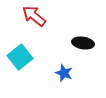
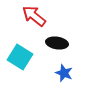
black ellipse: moved 26 px left
cyan square: rotated 20 degrees counterclockwise
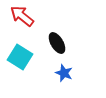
red arrow: moved 12 px left
black ellipse: rotated 50 degrees clockwise
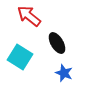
red arrow: moved 7 px right
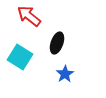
black ellipse: rotated 50 degrees clockwise
blue star: moved 1 px right, 1 px down; rotated 18 degrees clockwise
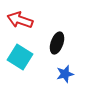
red arrow: moved 9 px left, 4 px down; rotated 20 degrees counterclockwise
blue star: rotated 18 degrees clockwise
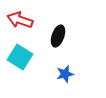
black ellipse: moved 1 px right, 7 px up
